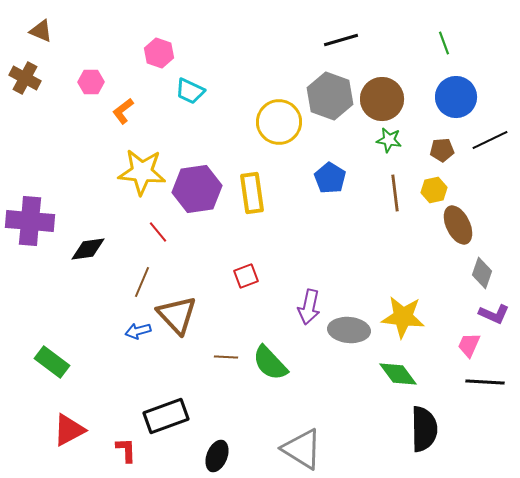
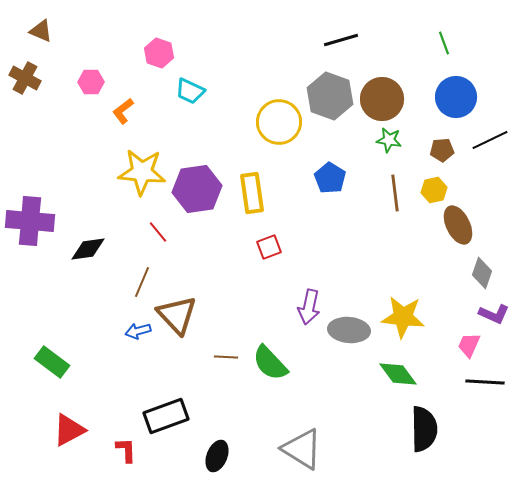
red square at (246, 276): moved 23 px right, 29 px up
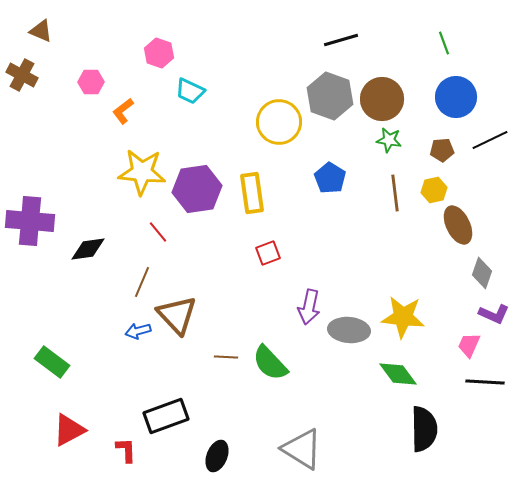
brown cross at (25, 78): moved 3 px left, 3 px up
red square at (269, 247): moved 1 px left, 6 px down
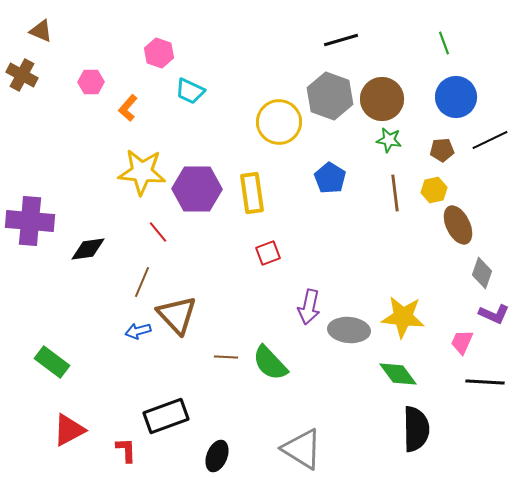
orange L-shape at (123, 111): moved 5 px right, 3 px up; rotated 12 degrees counterclockwise
purple hexagon at (197, 189): rotated 9 degrees clockwise
pink trapezoid at (469, 345): moved 7 px left, 3 px up
black semicircle at (424, 429): moved 8 px left
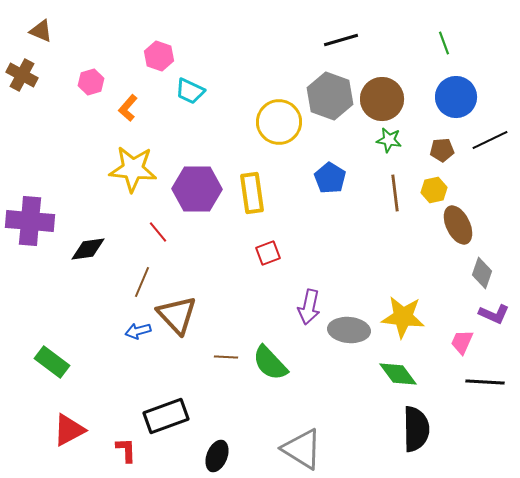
pink hexagon at (159, 53): moved 3 px down
pink hexagon at (91, 82): rotated 15 degrees counterclockwise
yellow star at (142, 172): moved 9 px left, 3 px up
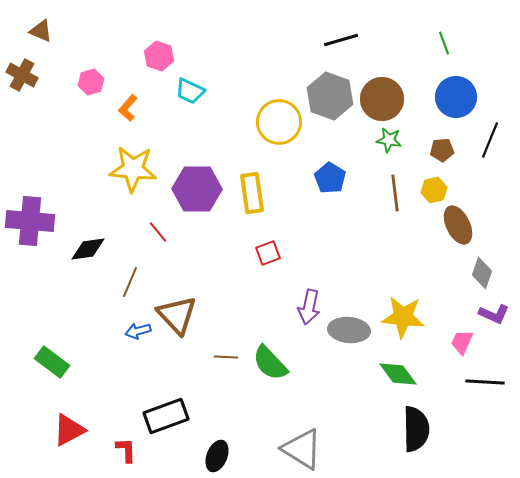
black line at (490, 140): rotated 42 degrees counterclockwise
brown line at (142, 282): moved 12 px left
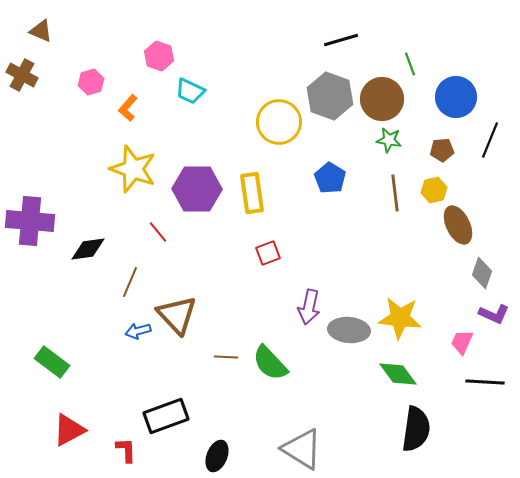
green line at (444, 43): moved 34 px left, 21 px down
yellow star at (133, 169): rotated 15 degrees clockwise
yellow star at (403, 317): moved 3 px left, 1 px down
black semicircle at (416, 429): rotated 9 degrees clockwise
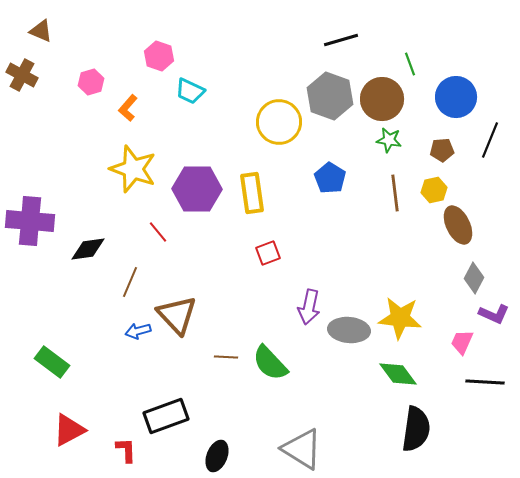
gray diamond at (482, 273): moved 8 px left, 5 px down; rotated 8 degrees clockwise
